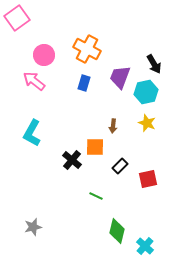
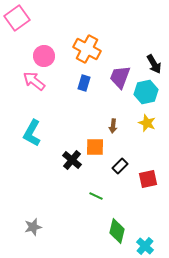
pink circle: moved 1 px down
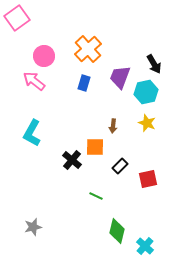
orange cross: moved 1 px right; rotated 20 degrees clockwise
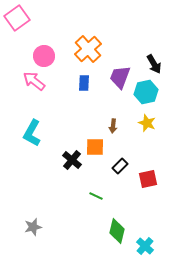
blue rectangle: rotated 14 degrees counterclockwise
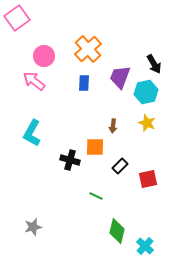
black cross: moved 2 px left; rotated 24 degrees counterclockwise
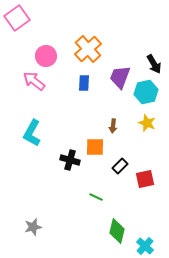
pink circle: moved 2 px right
red square: moved 3 px left
green line: moved 1 px down
